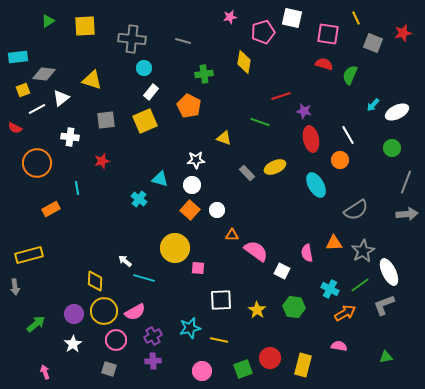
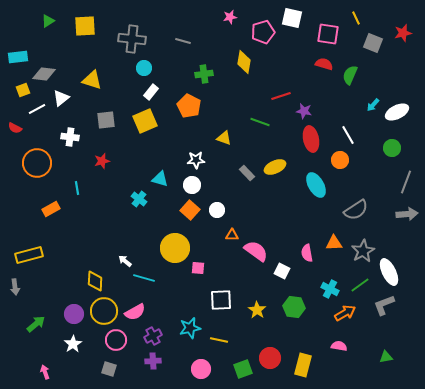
pink circle at (202, 371): moved 1 px left, 2 px up
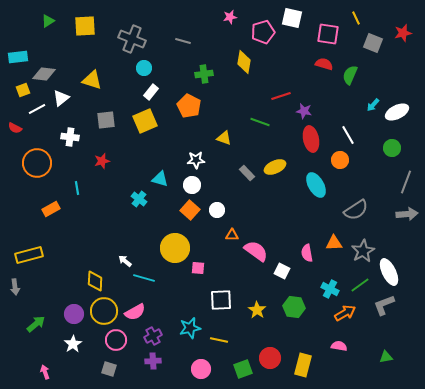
gray cross at (132, 39): rotated 16 degrees clockwise
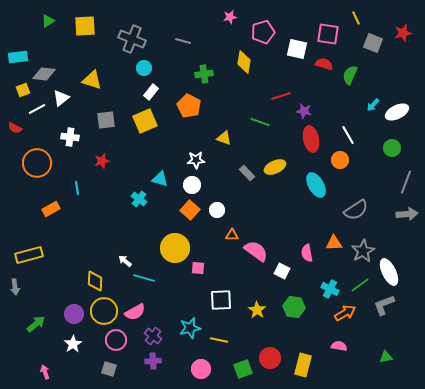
white square at (292, 18): moved 5 px right, 31 px down
purple cross at (153, 336): rotated 24 degrees counterclockwise
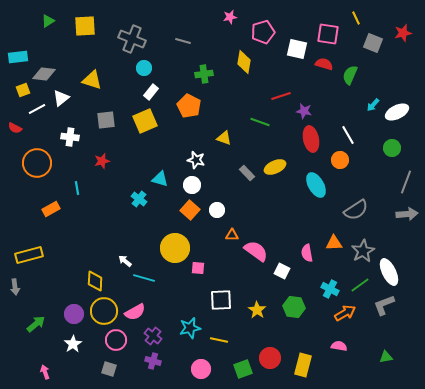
white star at (196, 160): rotated 18 degrees clockwise
purple cross at (153, 361): rotated 21 degrees clockwise
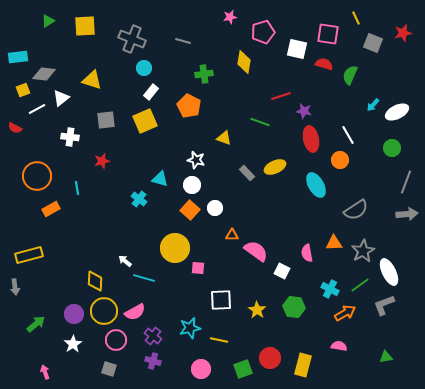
orange circle at (37, 163): moved 13 px down
white circle at (217, 210): moved 2 px left, 2 px up
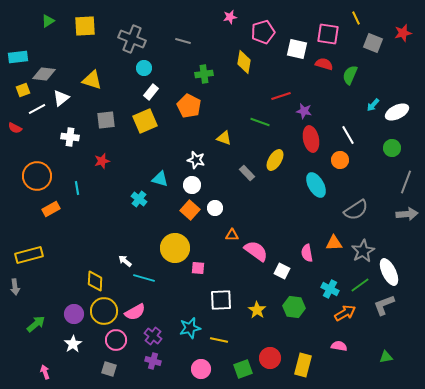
yellow ellipse at (275, 167): moved 7 px up; rotated 35 degrees counterclockwise
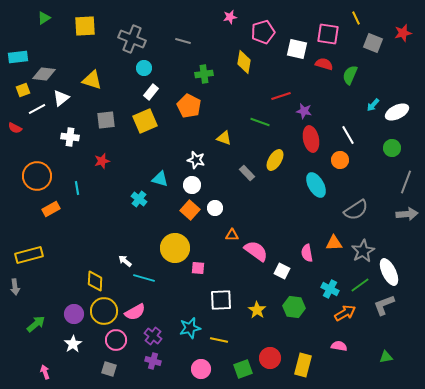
green triangle at (48, 21): moved 4 px left, 3 px up
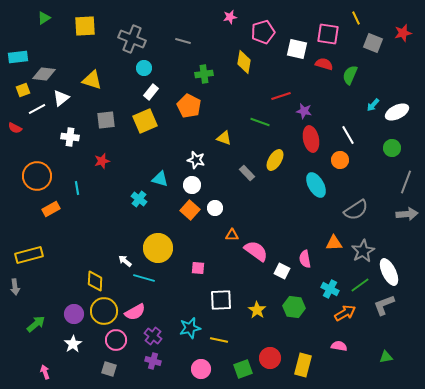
yellow circle at (175, 248): moved 17 px left
pink semicircle at (307, 253): moved 2 px left, 6 px down
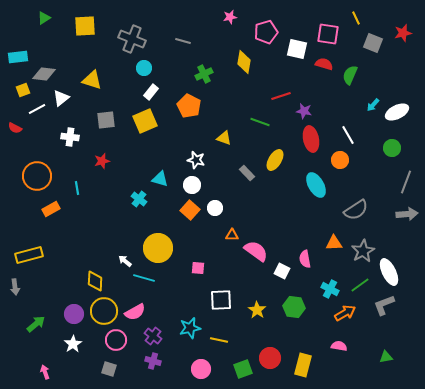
pink pentagon at (263, 32): moved 3 px right
green cross at (204, 74): rotated 18 degrees counterclockwise
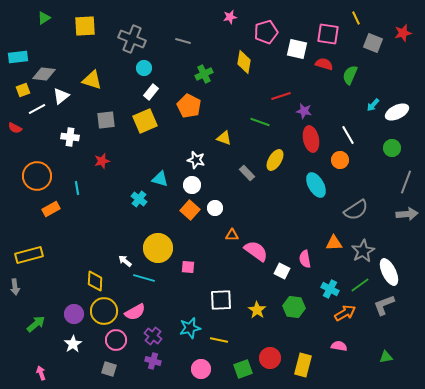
white triangle at (61, 98): moved 2 px up
pink square at (198, 268): moved 10 px left, 1 px up
pink arrow at (45, 372): moved 4 px left, 1 px down
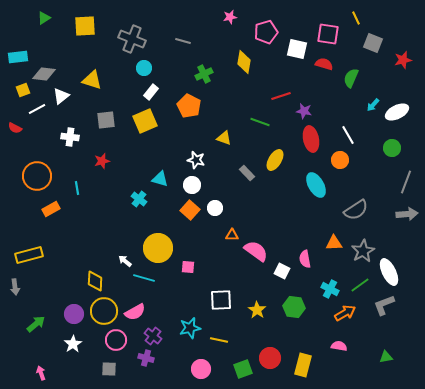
red star at (403, 33): moved 27 px down
green semicircle at (350, 75): moved 1 px right, 3 px down
purple cross at (153, 361): moved 7 px left, 3 px up
gray square at (109, 369): rotated 14 degrees counterclockwise
